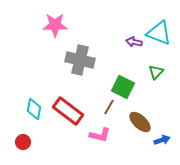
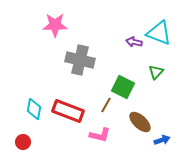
brown line: moved 3 px left, 2 px up
red rectangle: rotated 16 degrees counterclockwise
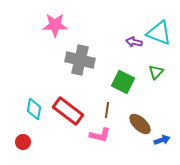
green square: moved 5 px up
brown line: moved 1 px right, 5 px down; rotated 21 degrees counterclockwise
red rectangle: rotated 16 degrees clockwise
brown ellipse: moved 2 px down
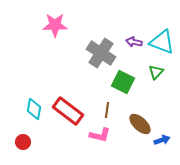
cyan triangle: moved 3 px right, 9 px down
gray cross: moved 21 px right, 7 px up; rotated 20 degrees clockwise
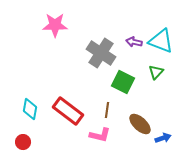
cyan triangle: moved 1 px left, 1 px up
cyan diamond: moved 4 px left
blue arrow: moved 1 px right, 2 px up
